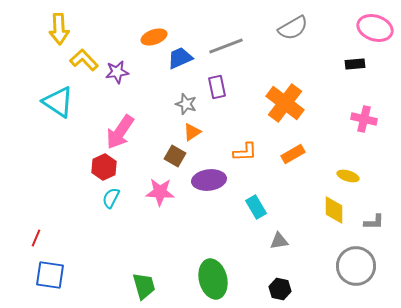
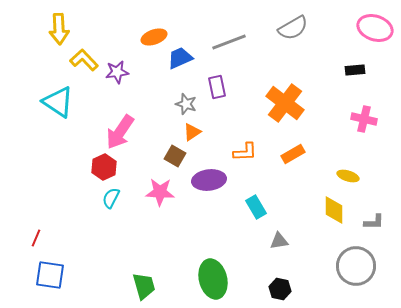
gray line: moved 3 px right, 4 px up
black rectangle: moved 6 px down
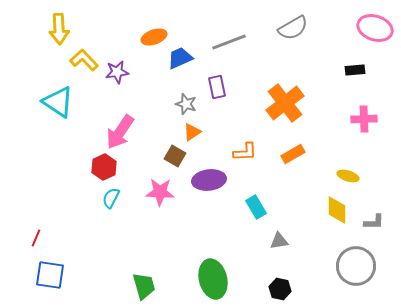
orange cross: rotated 15 degrees clockwise
pink cross: rotated 15 degrees counterclockwise
yellow diamond: moved 3 px right
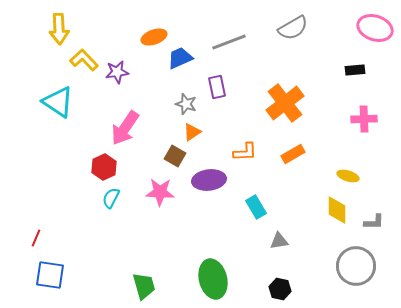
pink arrow: moved 5 px right, 4 px up
